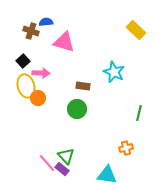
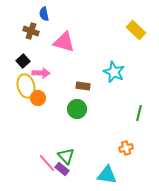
blue semicircle: moved 2 px left, 8 px up; rotated 96 degrees counterclockwise
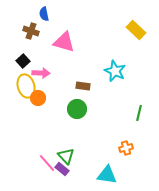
cyan star: moved 1 px right, 1 px up
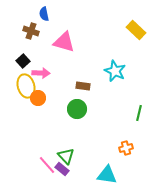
pink line: moved 2 px down
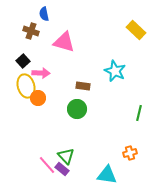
orange cross: moved 4 px right, 5 px down
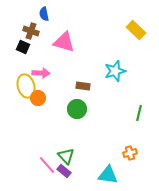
black square: moved 14 px up; rotated 24 degrees counterclockwise
cyan star: rotated 30 degrees clockwise
purple rectangle: moved 2 px right, 2 px down
cyan triangle: moved 1 px right
